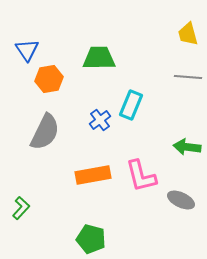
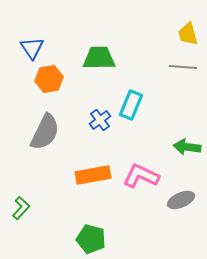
blue triangle: moved 5 px right, 2 px up
gray line: moved 5 px left, 10 px up
pink L-shape: rotated 129 degrees clockwise
gray ellipse: rotated 48 degrees counterclockwise
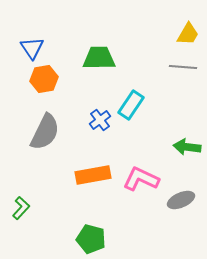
yellow trapezoid: rotated 135 degrees counterclockwise
orange hexagon: moved 5 px left
cyan rectangle: rotated 12 degrees clockwise
pink L-shape: moved 3 px down
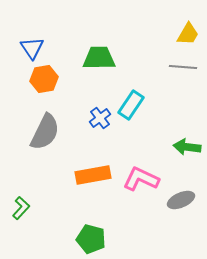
blue cross: moved 2 px up
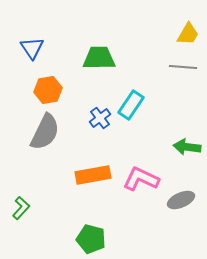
orange hexagon: moved 4 px right, 11 px down
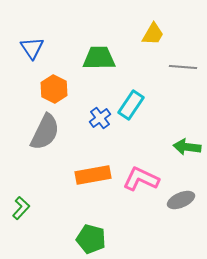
yellow trapezoid: moved 35 px left
orange hexagon: moved 6 px right, 1 px up; rotated 24 degrees counterclockwise
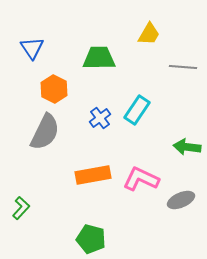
yellow trapezoid: moved 4 px left
cyan rectangle: moved 6 px right, 5 px down
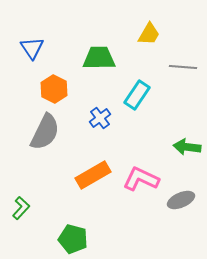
cyan rectangle: moved 15 px up
orange rectangle: rotated 20 degrees counterclockwise
green pentagon: moved 18 px left
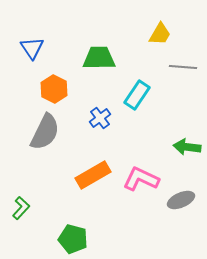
yellow trapezoid: moved 11 px right
